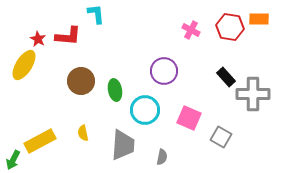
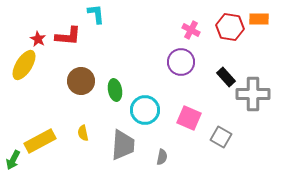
purple circle: moved 17 px right, 9 px up
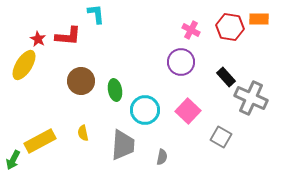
gray cross: moved 2 px left, 4 px down; rotated 24 degrees clockwise
pink square: moved 1 px left, 7 px up; rotated 20 degrees clockwise
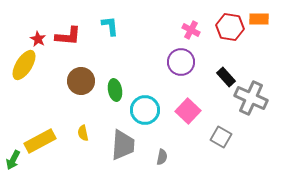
cyan L-shape: moved 14 px right, 12 px down
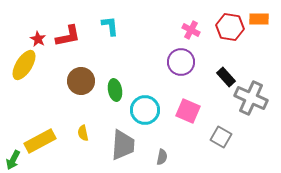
red L-shape: rotated 16 degrees counterclockwise
pink square: rotated 20 degrees counterclockwise
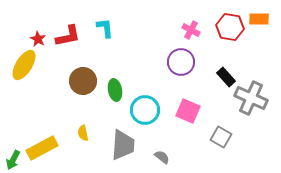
cyan L-shape: moved 5 px left, 2 px down
brown circle: moved 2 px right
yellow rectangle: moved 2 px right, 7 px down
gray semicircle: rotated 63 degrees counterclockwise
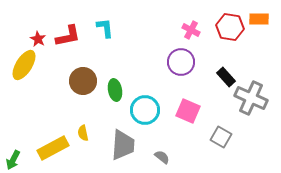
yellow rectangle: moved 11 px right
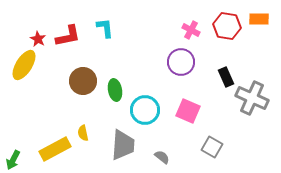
red hexagon: moved 3 px left, 1 px up
black rectangle: rotated 18 degrees clockwise
gray cross: moved 1 px right
gray square: moved 9 px left, 10 px down
yellow rectangle: moved 2 px right, 1 px down
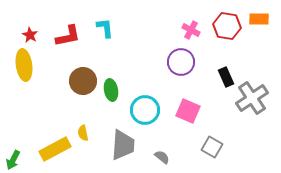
red star: moved 8 px left, 4 px up
yellow ellipse: rotated 40 degrees counterclockwise
green ellipse: moved 4 px left
gray cross: rotated 32 degrees clockwise
